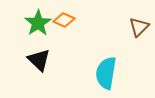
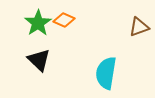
brown triangle: rotated 25 degrees clockwise
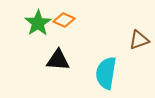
brown triangle: moved 13 px down
black triangle: moved 19 px right; rotated 40 degrees counterclockwise
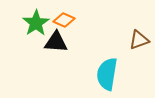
green star: moved 2 px left
black triangle: moved 2 px left, 18 px up
cyan semicircle: moved 1 px right, 1 px down
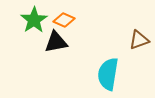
green star: moved 2 px left, 3 px up
black triangle: rotated 15 degrees counterclockwise
cyan semicircle: moved 1 px right
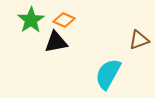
green star: moved 3 px left
cyan semicircle: rotated 20 degrees clockwise
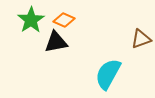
brown triangle: moved 2 px right, 1 px up
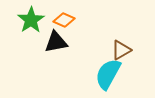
brown triangle: moved 20 px left, 11 px down; rotated 10 degrees counterclockwise
